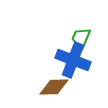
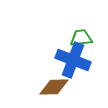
green trapezoid: rotated 60 degrees clockwise
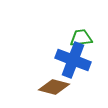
brown diamond: rotated 16 degrees clockwise
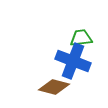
blue cross: moved 1 px down
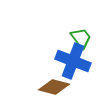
green trapezoid: rotated 60 degrees clockwise
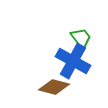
blue cross: rotated 8 degrees clockwise
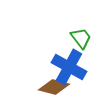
blue cross: moved 4 px left, 6 px down
